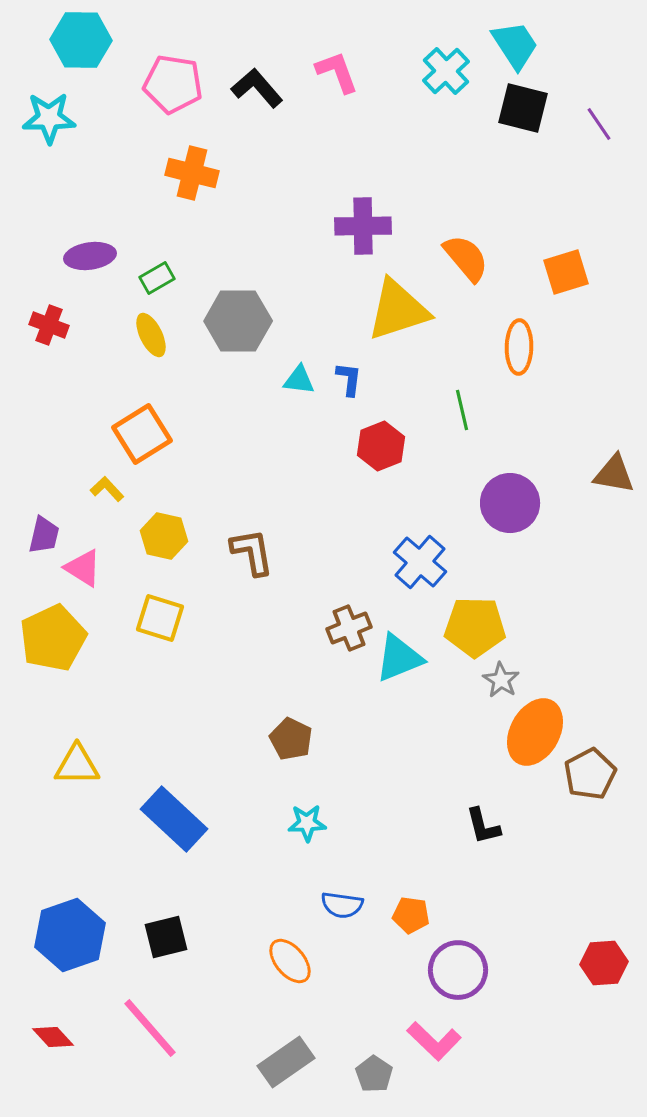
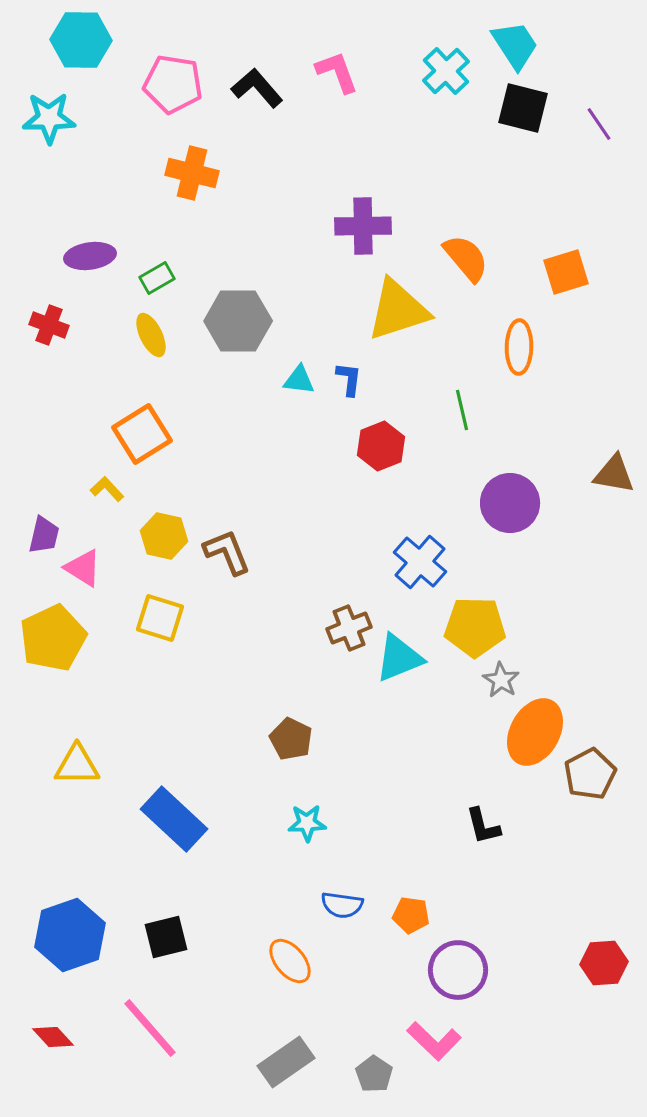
brown L-shape at (252, 552): moved 25 px left; rotated 12 degrees counterclockwise
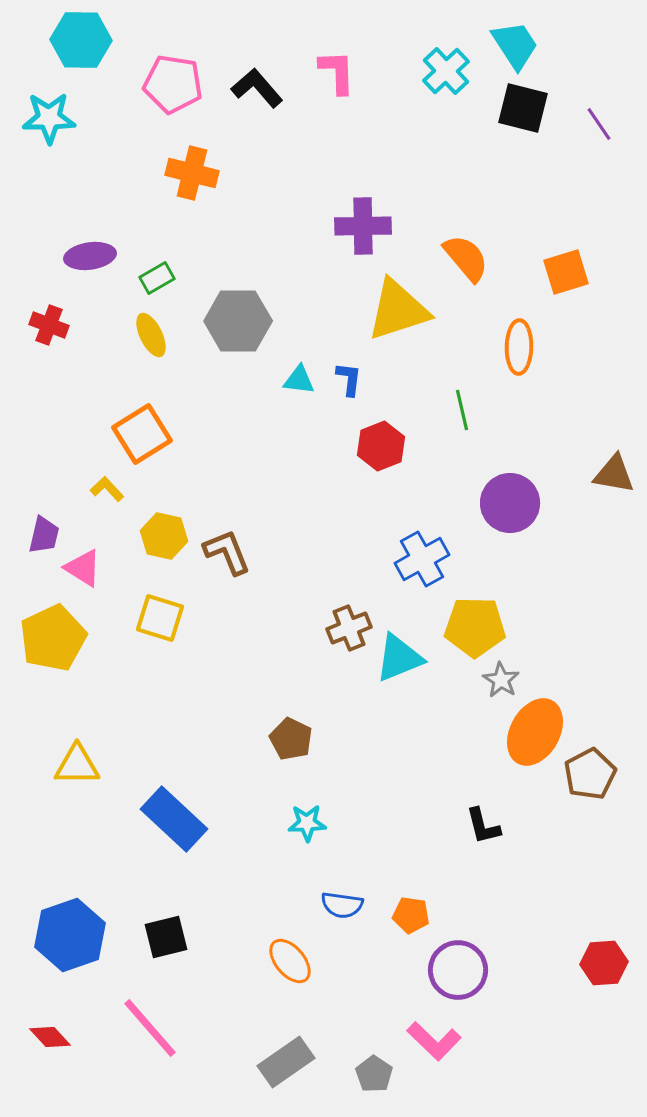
pink L-shape at (337, 72): rotated 18 degrees clockwise
blue cross at (420, 562): moved 2 px right, 3 px up; rotated 20 degrees clockwise
red diamond at (53, 1037): moved 3 px left
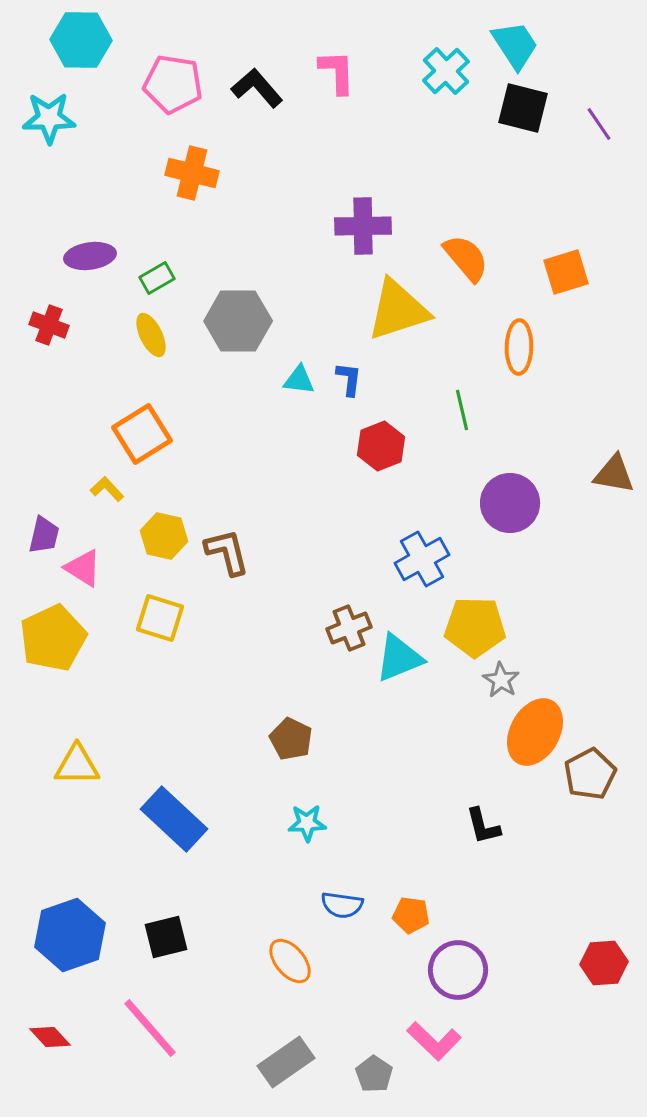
brown L-shape at (227, 552): rotated 8 degrees clockwise
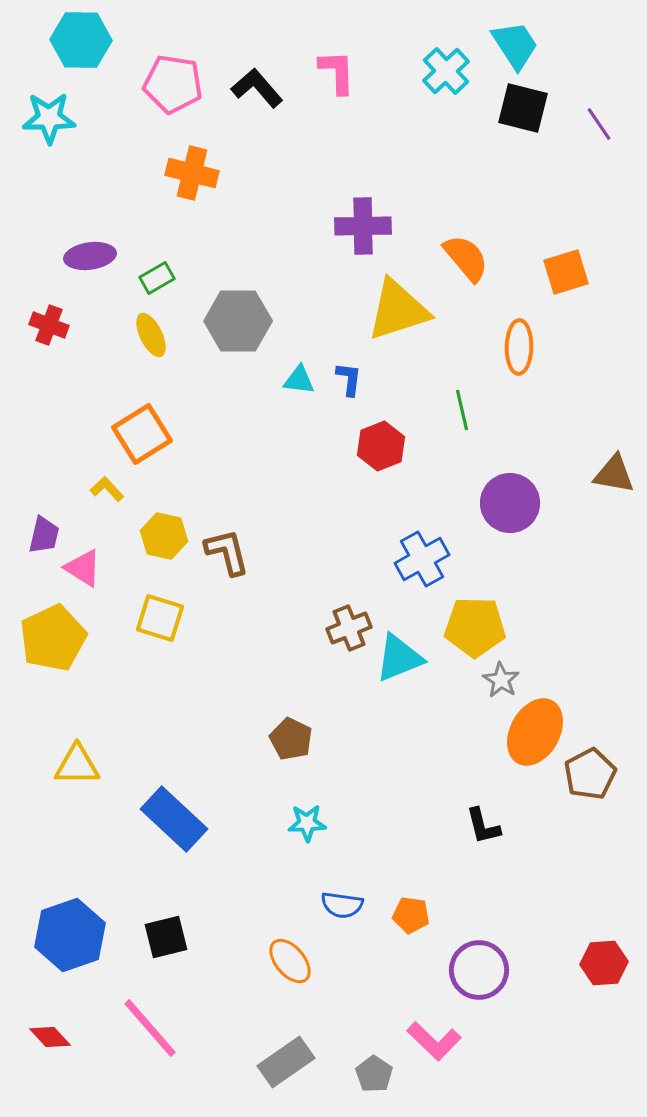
purple circle at (458, 970): moved 21 px right
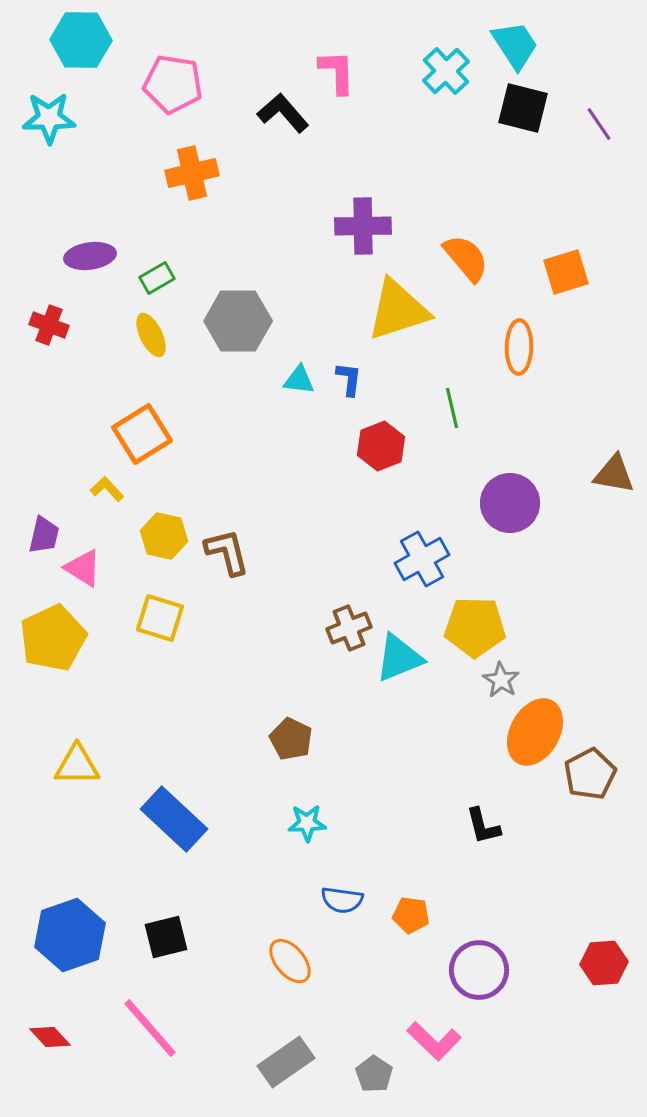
black L-shape at (257, 88): moved 26 px right, 25 px down
orange cross at (192, 173): rotated 27 degrees counterclockwise
green line at (462, 410): moved 10 px left, 2 px up
blue semicircle at (342, 905): moved 5 px up
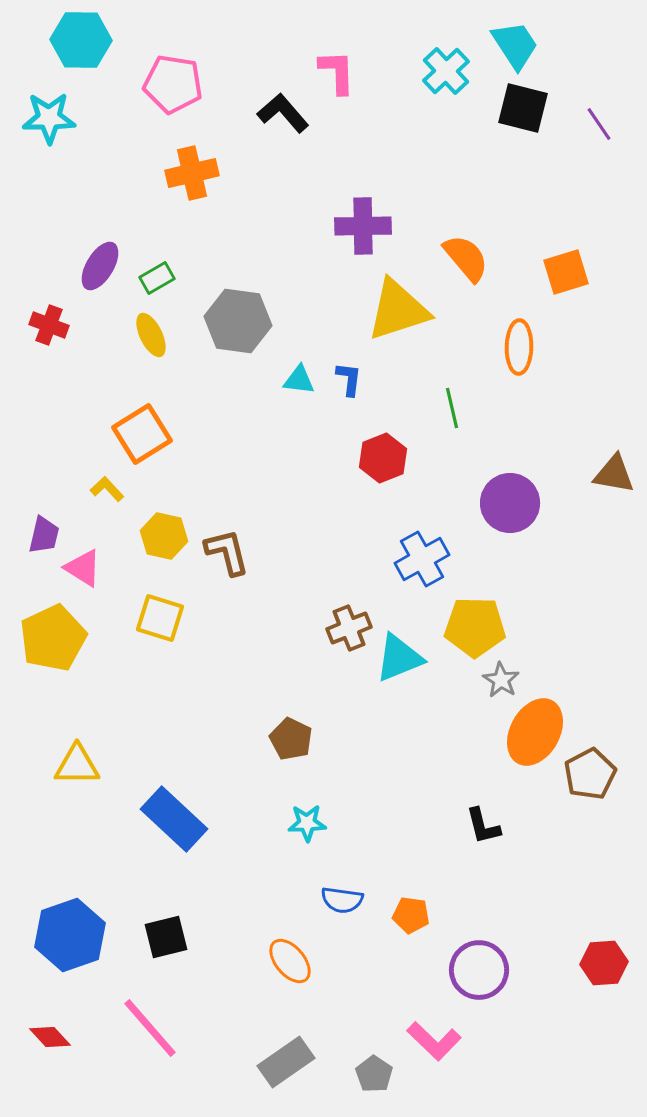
purple ellipse at (90, 256): moved 10 px right, 10 px down; rotated 51 degrees counterclockwise
gray hexagon at (238, 321): rotated 8 degrees clockwise
red hexagon at (381, 446): moved 2 px right, 12 px down
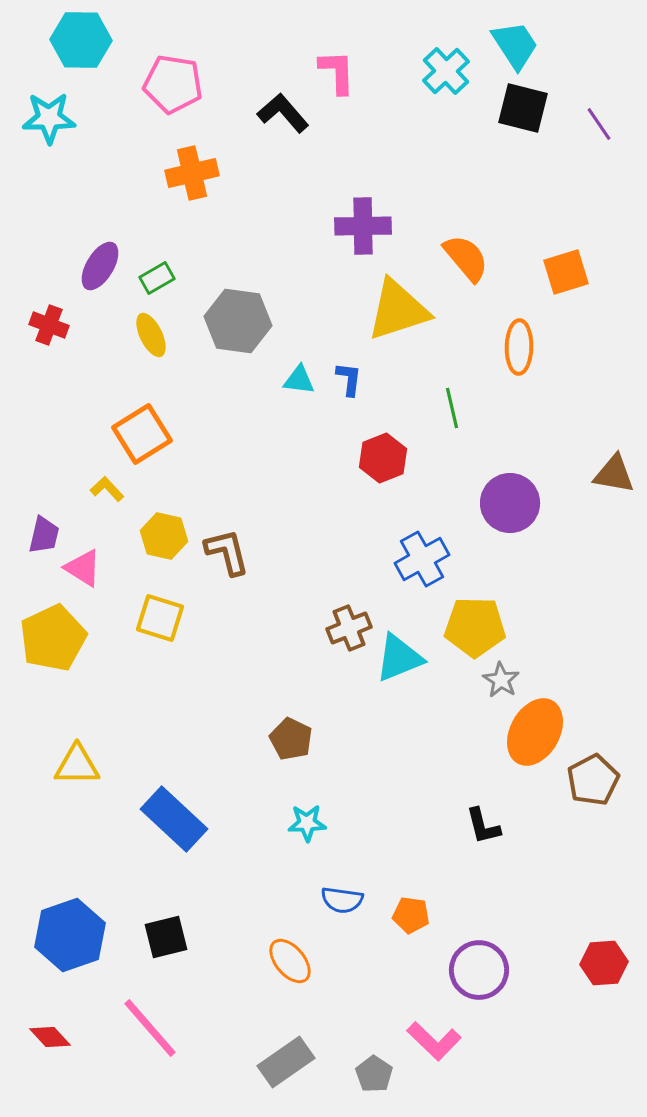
brown pentagon at (590, 774): moved 3 px right, 6 px down
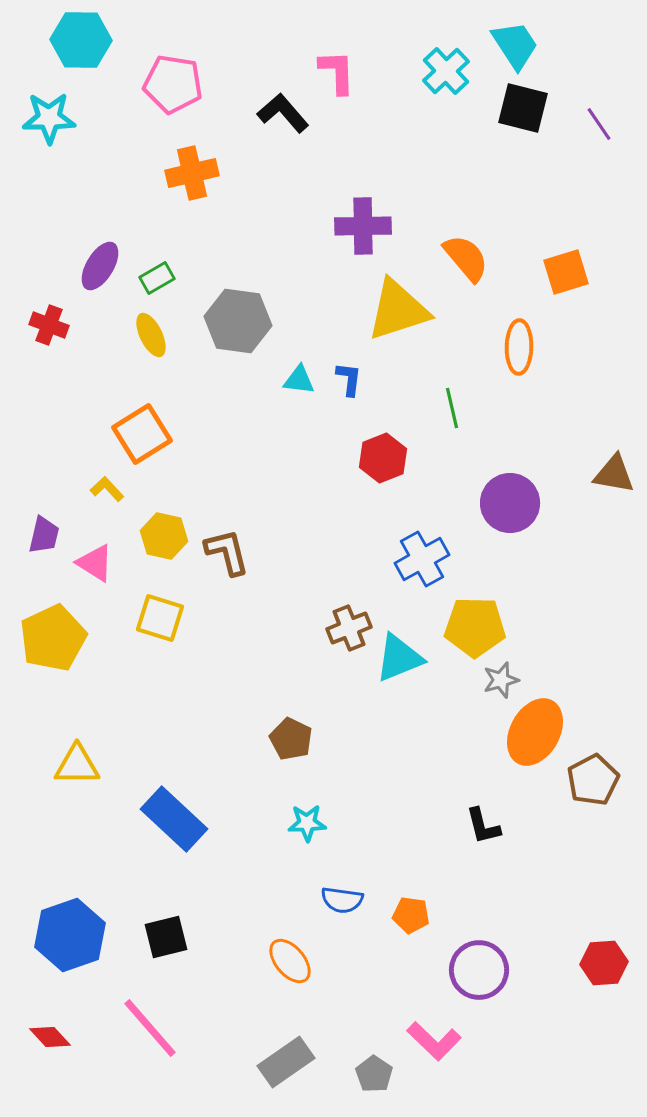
pink triangle at (83, 568): moved 12 px right, 5 px up
gray star at (501, 680): rotated 24 degrees clockwise
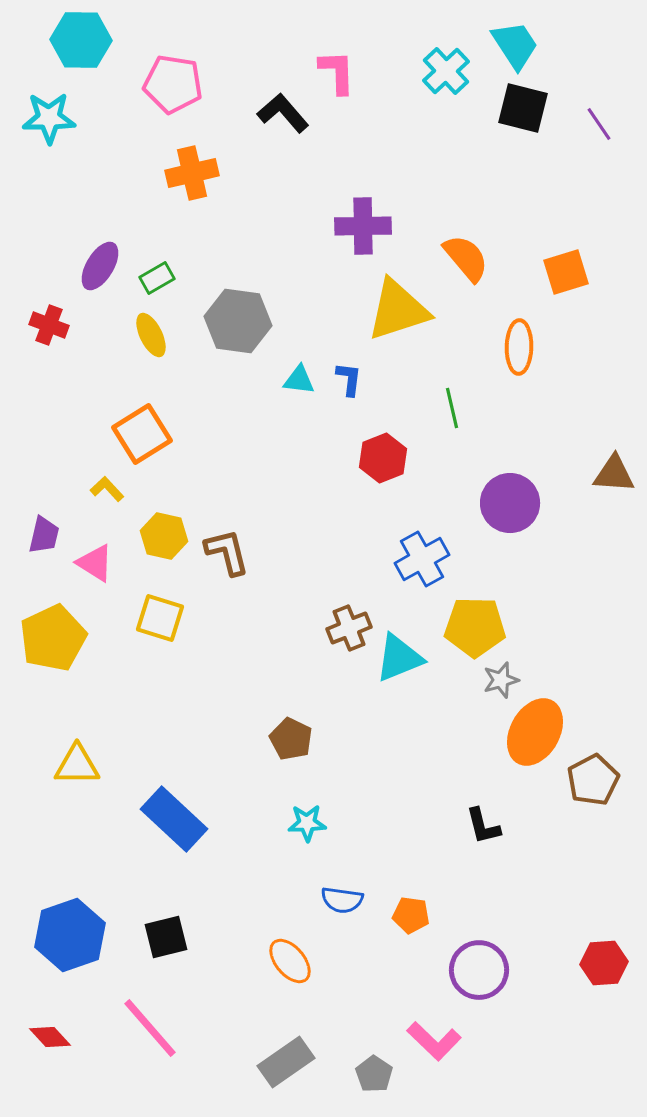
brown triangle at (614, 474): rotated 6 degrees counterclockwise
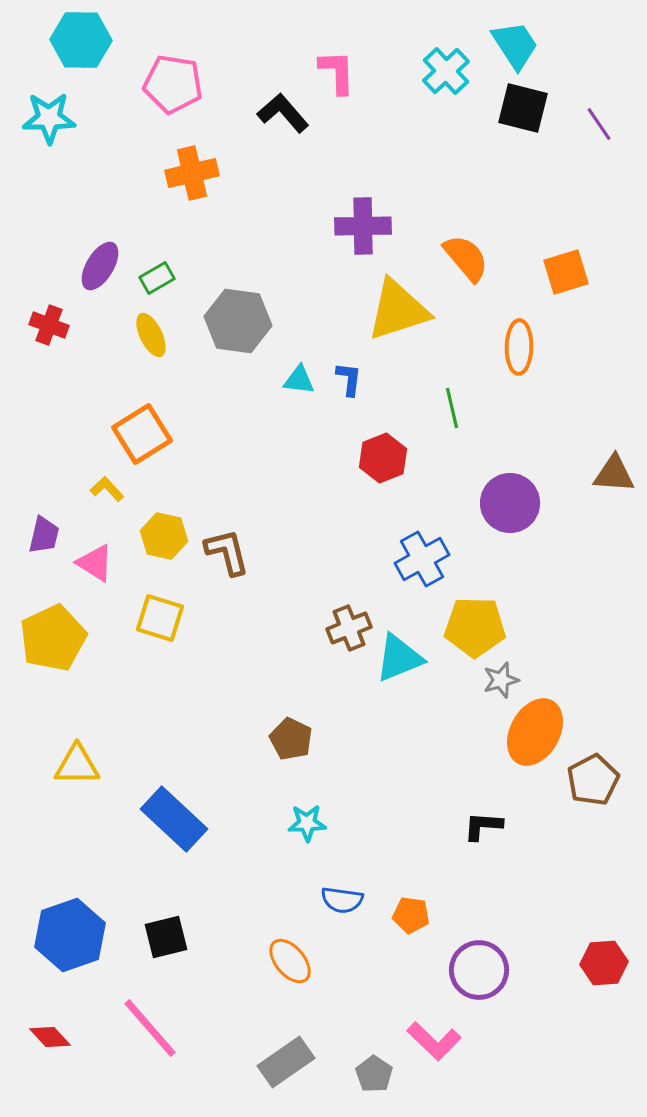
black L-shape at (483, 826): rotated 108 degrees clockwise
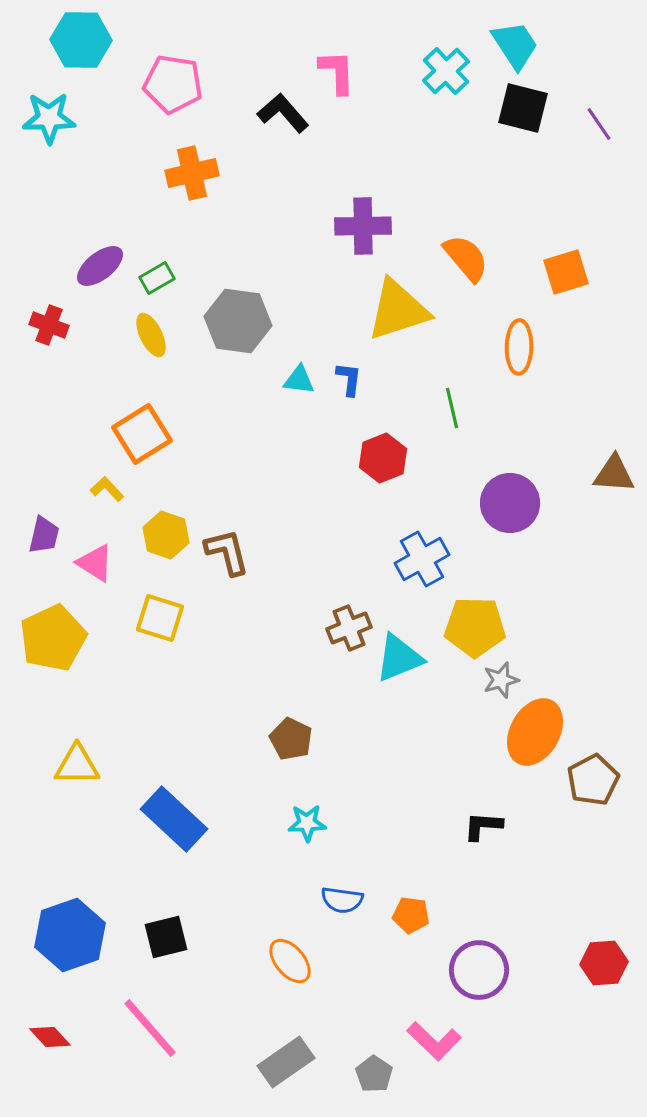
purple ellipse at (100, 266): rotated 21 degrees clockwise
yellow hexagon at (164, 536): moved 2 px right, 1 px up; rotated 6 degrees clockwise
